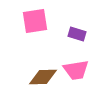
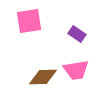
pink square: moved 6 px left
purple rectangle: rotated 18 degrees clockwise
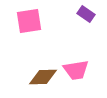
purple rectangle: moved 9 px right, 20 px up
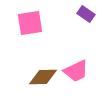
pink square: moved 1 px right, 2 px down
pink trapezoid: moved 1 px down; rotated 16 degrees counterclockwise
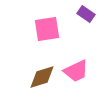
pink square: moved 17 px right, 6 px down
brown diamond: moved 1 px left; rotated 16 degrees counterclockwise
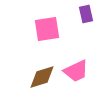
purple rectangle: rotated 42 degrees clockwise
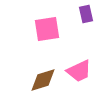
pink trapezoid: moved 3 px right
brown diamond: moved 1 px right, 3 px down
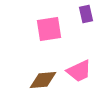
pink square: moved 2 px right
brown diamond: rotated 12 degrees clockwise
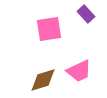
purple rectangle: rotated 30 degrees counterclockwise
brown diamond: rotated 12 degrees counterclockwise
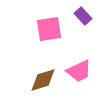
purple rectangle: moved 3 px left, 2 px down
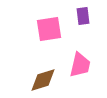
purple rectangle: rotated 36 degrees clockwise
pink trapezoid: moved 1 px right, 6 px up; rotated 52 degrees counterclockwise
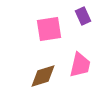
purple rectangle: rotated 18 degrees counterclockwise
brown diamond: moved 4 px up
